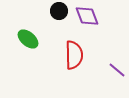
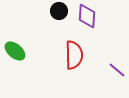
purple diamond: rotated 25 degrees clockwise
green ellipse: moved 13 px left, 12 px down
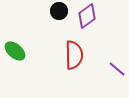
purple diamond: rotated 50 degrees clockwise
purple line: moved 1 px up
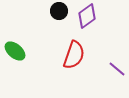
red semicircle: rotated 20 degrees clockwise
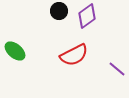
red semicircle: rotated 44 degrees clockwise
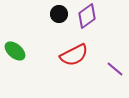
black circle: moved 3 px down
purple line: moved 2 px left
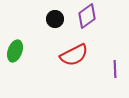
black circle: moved 4 px left, 5 px down
green ellipse: rotated 70 degrees clockwise
purple line: rotated 48 degrees clockwise
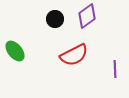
green ellipse: rotated 60 degrees counterclockwise
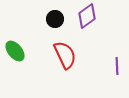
red semicircle: moved 9 px left; rotated 88 degrees counterclockwise
purple line: moved 2 px right, 3 px up
